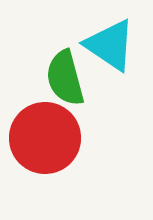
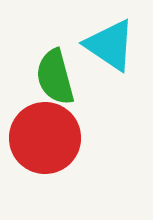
green semicircle: moved 10 px left, 1 px up
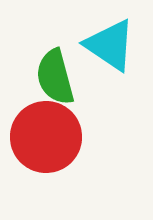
red circle: moved 1 px right, 1 px up
